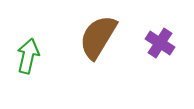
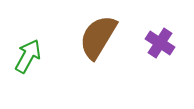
green arrow: rotated 16 degrees clockwise
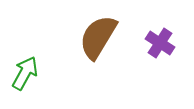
green arrow: moved 3 px left, 17 px down
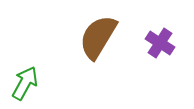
green arrow: moved 10 px down
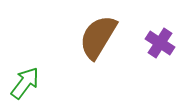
green arrow: rotated 8 degrees clockwise
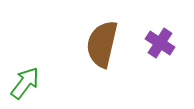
brown semicircle: moved 4 px right, 7 px down; rotated 18 degrees counterclockwise
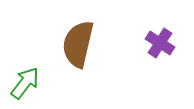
brown semicircle: moved 24 px left
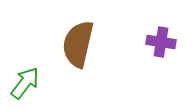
purple cross: moved 1 px right, 1 px up; rotated 24 degrees counterclockwise
